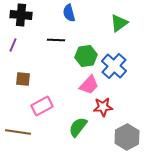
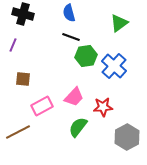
black cross: moved 2 px right, 1 px up; rotated 10 degrees clockwise
black line: moved 15 px right, 3 px up; rotated 18 degrees clockwise
pink trapezoid: moved 15 px left, 12 px down
brown line: rotated 35 degrees counterclockwise
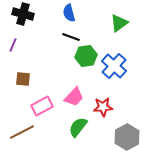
brown line: moved 4 px right
